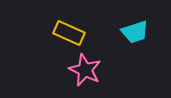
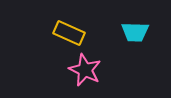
cyan trapezoid: rotated 20 degrees clockwise
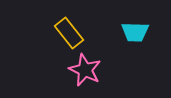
yellow rectangle: rotated 28 degrees clockwise
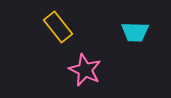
yellow rectangle: moved 11 px left, 6 px up
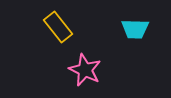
cyan trapezoid: moved 3 px up
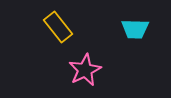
pink star: rotated 20 degrees clockwise
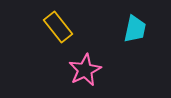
cyan trapezoid: rotated 80 degrees counterclockwise
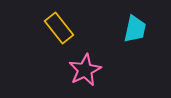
yellow rectangle: moved 1 px right, 1 px down
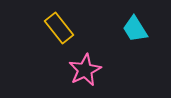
cyan trapezoid: rotated 136 degrees clockwise
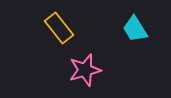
pink star: rotated 12 degrees clockwise
